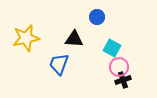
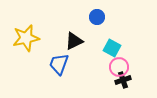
black triangle: moved 2 px down; rotated 30 degrees counterclockwise
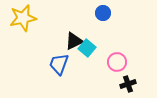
blue circle: moved 6 px right, 4 px up
yellow star: moved 3 px left, 20 px up
cyan square: moved 25 px left; rotated 12 degrees clockwise
pink circle: moved 2 px left, 5 px up
black cross: moved 5 px right, 4 px down
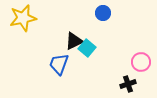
pink circle: moved 24 px right
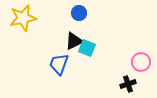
blue circle: moved 24 px left
cyan square: rotated 18 degrees counterclockwise
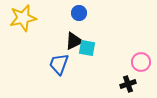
cyan square: rotated 12 degrees counterclockwise
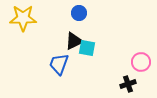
yellow star: rotated 12 degrees clockwise
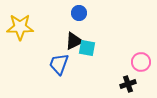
yellow star: moved 3 px left, 9 px down
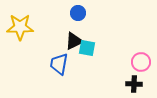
blue circle: moved 1 px left
blue trapezoid: rotated 10 degrees counterclockwise
black cross: moved 6 px right; rotated 21 degrees clockwise
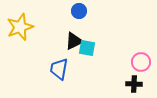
blue circle: moved 1 px right, 2 px up
yellow star: rotated 20 degrees counterclockwise
blue trapezoid: moved 5 px down
